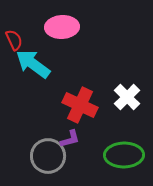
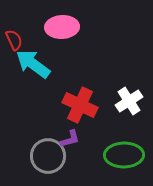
white cross: moved 2 px right, 4 px down; rotated 12 degrees clockwise
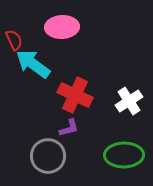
red cross: moved 5 px left, 10 px up
purple L-shape: moved 1 px left, 11 px up
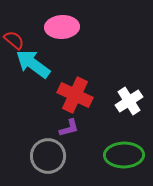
red semicircle: rotated 25 degrees counterclockwise
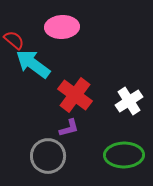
red cross: rotated 12 degrees clockwise
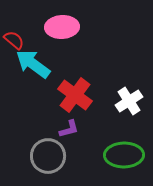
purple L-shape: moved 1 px down
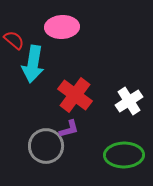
cyan arrow: rotated 117 degrees counterclockwise
gray circle: moved 2 px left, 10 px up
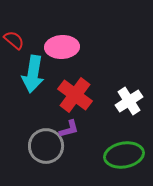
pink ellipse: moved 20 px down
cyan arrow: moved 10 px down
green ellipse: rotated 9 degrees counterclockwise
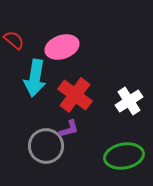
pink ellipse: rotated 16 degrees counterclockwise
cyan arrow: moved 2 px right, 4 px down
green ellipse: moved 1 px down
